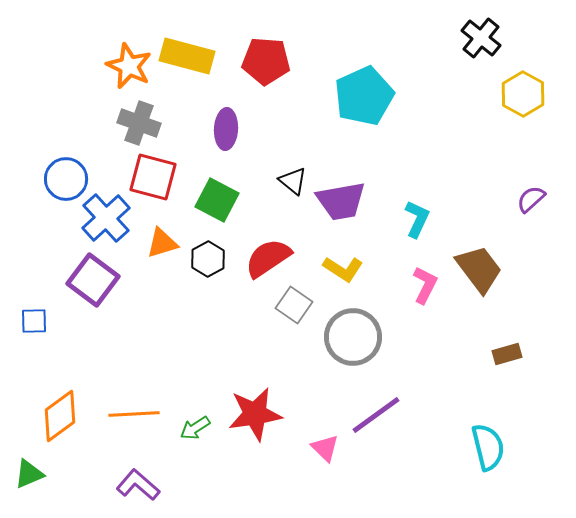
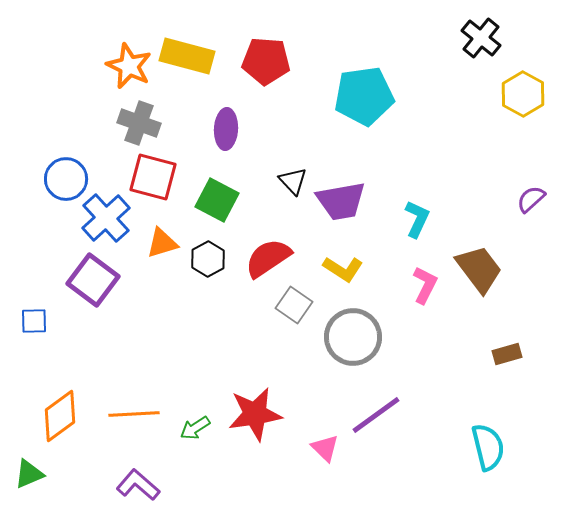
cyan pentagon: rotated 16 degrees clockwise
black triangle: rotated 8 degrees clockwise
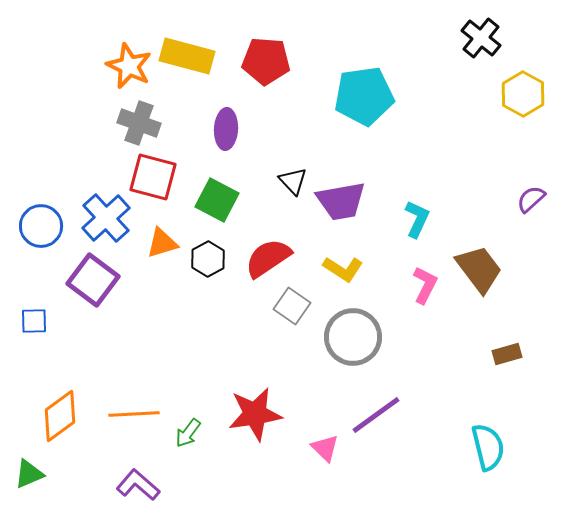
blue circle: moved 25 px left, 47 px down
gray square: moved 2 px left, 1 px down
green arrow: moved 7 px left, 5 px down; rotated 20 degrees counterclockwise
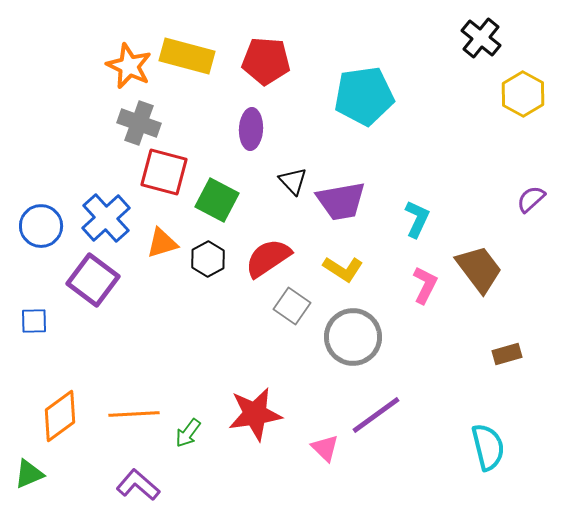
purple ellipse: moved 25 px right
red square: moved 11 px right, 5 px up
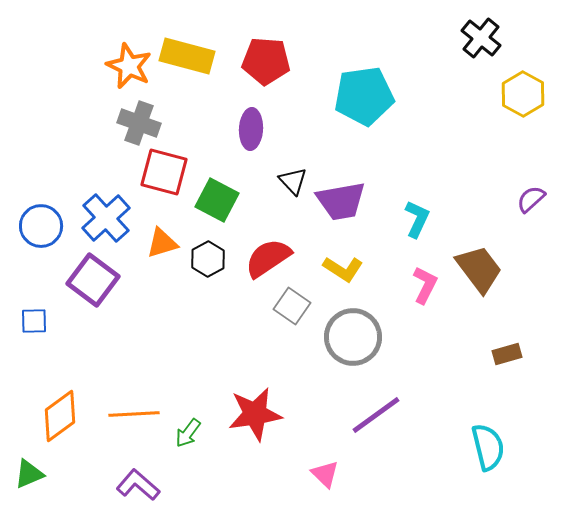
pink triangle: moved 26 px down
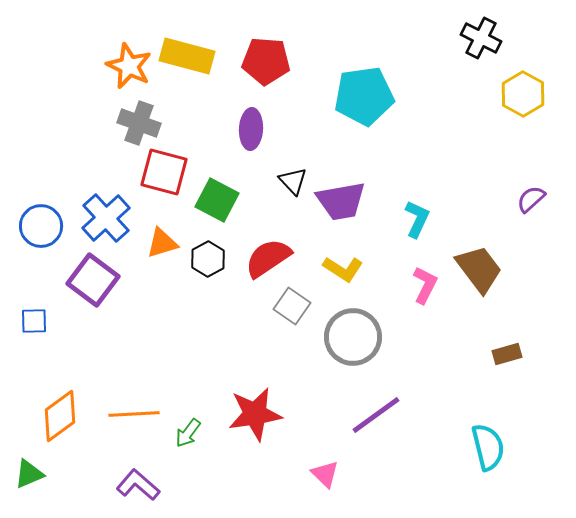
black cross: rotated 12 degrees counterclockwise
